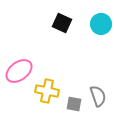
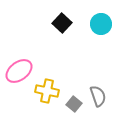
black square: rotated 18 degrees clockwise
gray square: rotated 28 degrees clockwise
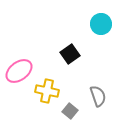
black square: moved 8 px right, 31 px down; rotated 12 degrees clockwise
gray square: moved 4 px left, 7 px down
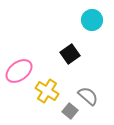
cyan circle: moved 9 px left, 4 px up
yellow cross: rotated 20 degrees clockwise
gray semicircle: moved 10 px left; rotated 30 degrees counterclockwise
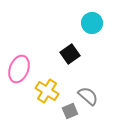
cyan circle: moved 3 px down
pink ellipse: moved 2 px up; rotated 32 degrees counterclockwise
gray square: rotated 28 degrees clockwise
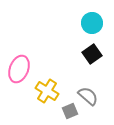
black square: moved 22 px right
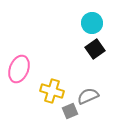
black square: moved 3 px right, 5 px up
yellow cross: moved 5 px right; rotated 15 degrees counterclockwise
gray semicircle: rotated 65 degrees counterclockwise
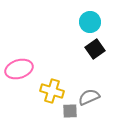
cyan circle: moved 2 px left, 1 px up
pink ellipse: rotated 52 degrees clockwise
gray semicircle: moved 1 px right, 1 px down
gray square: rotated 21 degrees clockwise
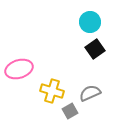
gray semicircle: moved 1 px right, 4 px up
gray square: rotated 28 degrees counterclockwise
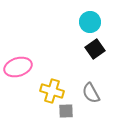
pink ellipse: moved 1 px left, 2 px up
gray semicircle: moved 1 px right; rotated 95 degrees counterclockwise
gray square: moved 4 px left; rotated 28 degrees clockwise
